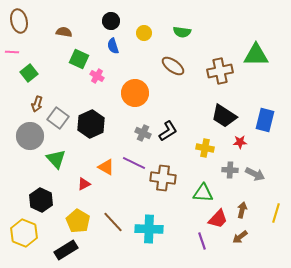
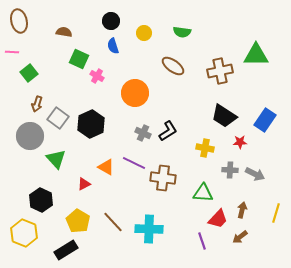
blue rectangle at (265, 120): rotated 20 degrees clockwise
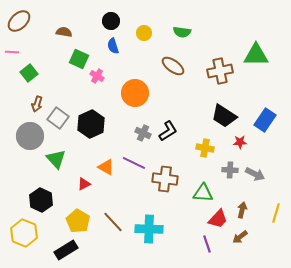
brown ellipse at (19, 21): rotated 60 degrees clockwise
brown cross at (163, 178): moved 2 px right, 1 px down
purple line at (202, 241): moved 5 px right, 3 px down
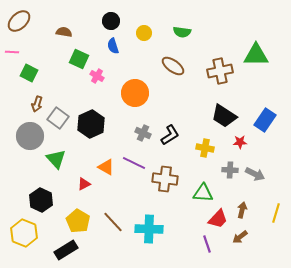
green square at (29, 73): rotated 24 degrees counterclockwise
black L-shape at (168, 131): moved 2 px right, 4 px down
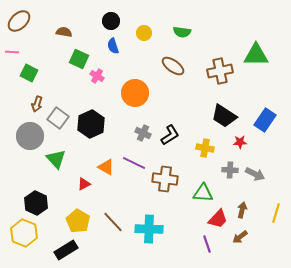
black hexagon at (41, 200): moved 5 px left, 3 px down
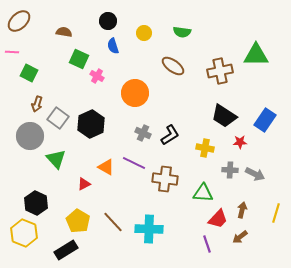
black circle at (111, 21): moved 3 px left
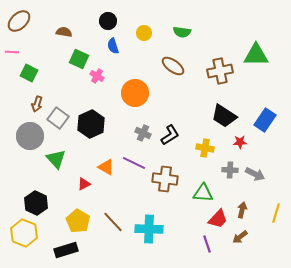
black rectangle at (66, 250): rotated 15 degrees clockwise
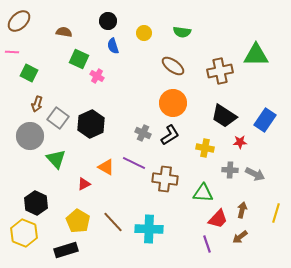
orange circle at (135, 93): moved 38 px right, 10 px down
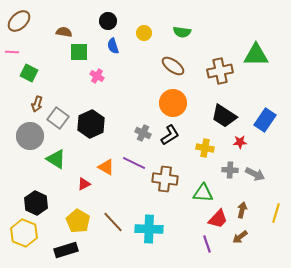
green square at (79, 59): moved 7 px up; rotated 24 degrees counterclockwise
green triangle at (56, 159): rotated 15 degrees counterclockwise
